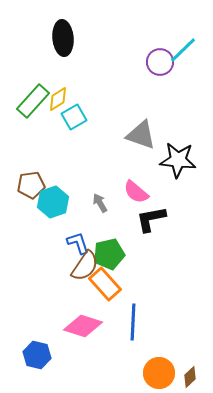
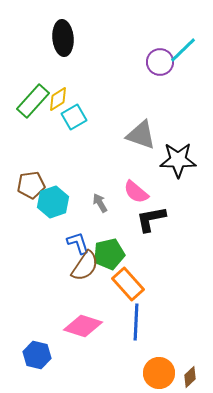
black star: rotated 6 degrees counterclockwise
orange rectangle: moved 23 px right
blue line: moved 3 px right
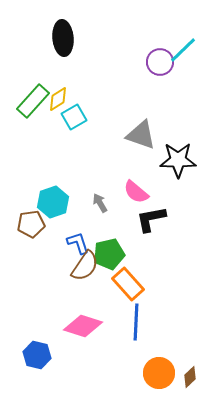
brown pentagon: moved 39 px down
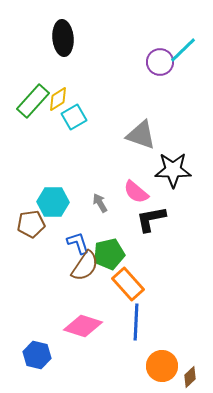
black star: moved 5 px left, 10 px down
cyan hexagon: rotated 20 degrees clockwise
orange circle: moved 3 px right, 7 px up
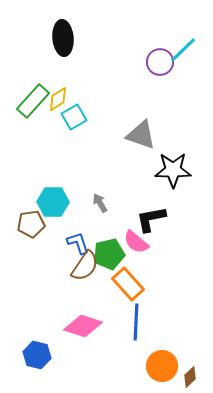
pink semicircle: moved 50 px down
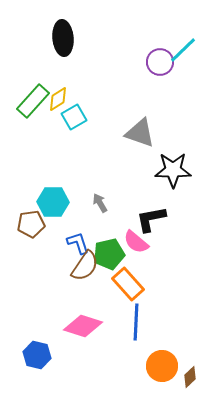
gray triangle: moved 1 px left, 2 px up
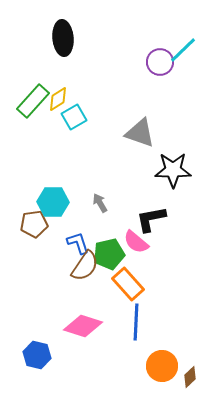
brown pentagon: moved 3 px right
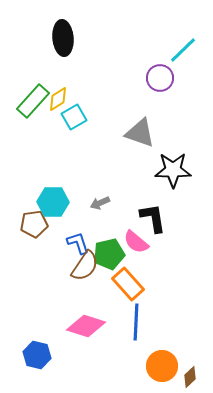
purple circle: moved 16 px down
gray arrow: rotated 84 degrees counterclockwise
black L-shape: moved 2 px right, 1 px up; rotated 92 degrees clockwise
pink diamond: moved 3 px right
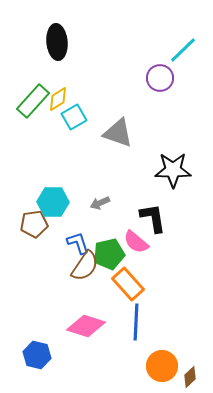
black ellipse: moved 6 px left, 4 px down
gray triangle: moved 22 px left
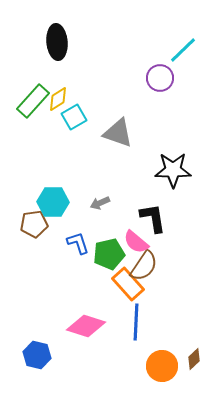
brown semicircle: moved 59 px right
brown diamond: moved 4 px right, 18 px up
